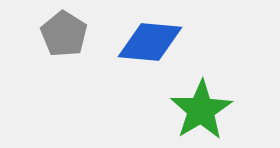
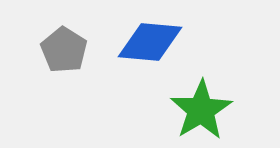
gray pentagon: moved 16 px down
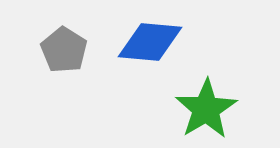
green star: moved 5 px right, 1 px up
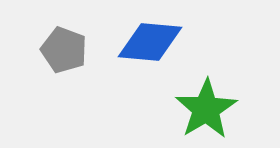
gray pentagon: rotated 12 degrees counterclockwise
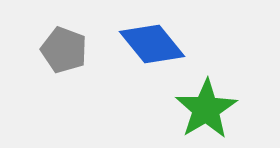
blue diamond: moved 2 px right, 2 px down; rotated 46 degrees clockwise
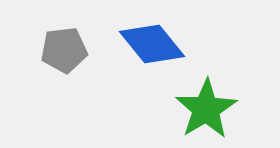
gray pentagon: rotated 27 degrees counterclockwise
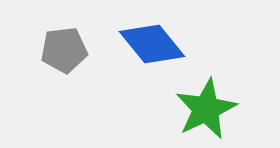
green star: rotated 6 degrees clockwise
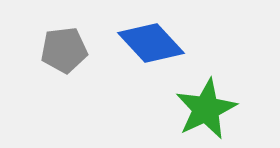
blue diamond: moved 1 px left, 1 px up; rotated 4 degrees counterclockwise
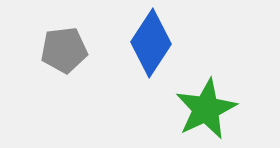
blue diamond: rotated 76 degrees clockwise
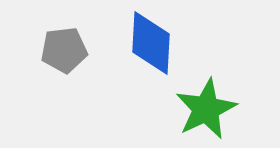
blue diamond: rotated 30 degrees counterclockwise
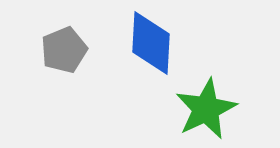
gray pentagon: rotated 15 degrees counterclockwise
